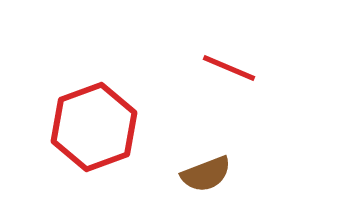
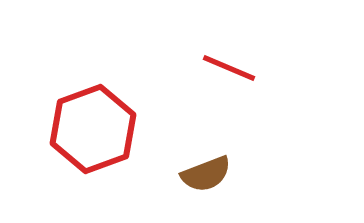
red hexagon: moved 1 px left, 2 px down
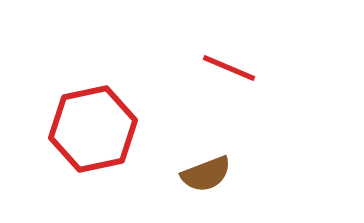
red hexagon: rotated 8 degrees clockwise
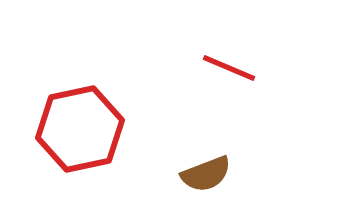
red hexagon: moved 13 px left
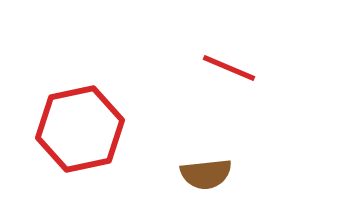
brown semicircle: rotated 15 degrees clockwise
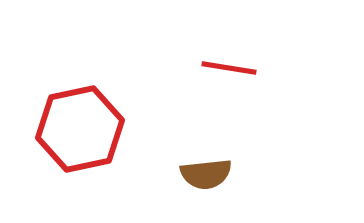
red line: rotated 14 degrees counterclockwise
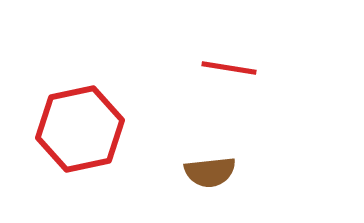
brown semicircle: moved 4 px right, 2 px up
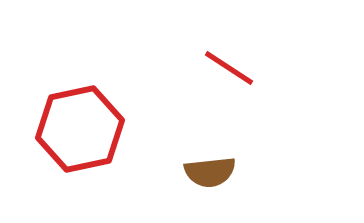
red line: rotated 24 degrees clockwise
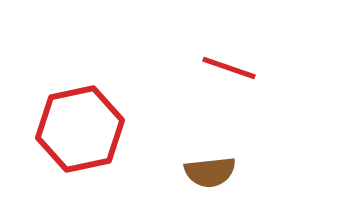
red line: rotated 14 degrees counterclockwise
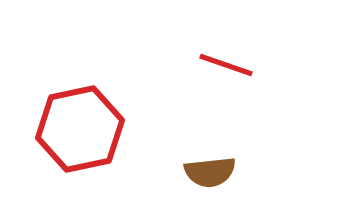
red line: moved 3 px left, 3 px up
